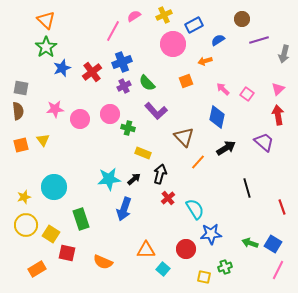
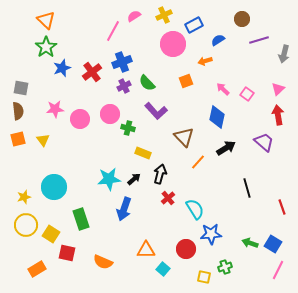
orange square at (21, 145): moved 3 px left, 6 px up
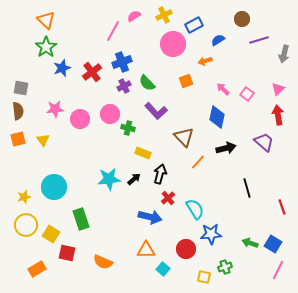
black arrow at (226, 148): rotated 18 degrees clockwise
blue arrow at (124, 209): moved 26 px right, 8 px down; rotated 95 degrees counterclockwise
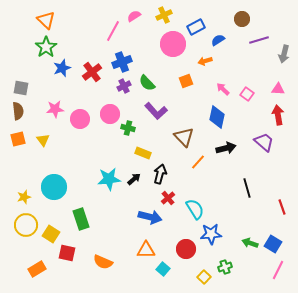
blue rectangle at (194, 25): moved 2 px right, 2 px down
pink triangle at (278, 89): rotated 48 degrees clockwise
yellow square at (204, 277): rotated 32 degrees clockwise
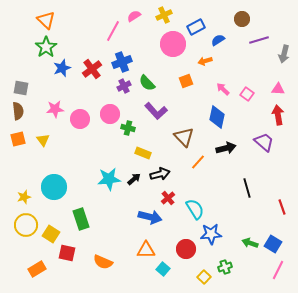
red cross at (92, 72): moved 3 px up
black arrow at (160, 174): rotated 60 degrees clockwise
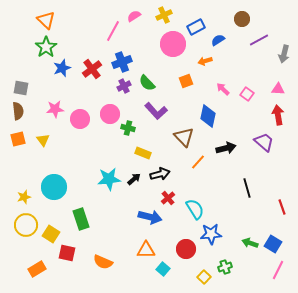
purple line at (259, 40): rotated 12 degrees counterclockwise
blue diamond at (217, 117): moved 9 px left, 1 px up
